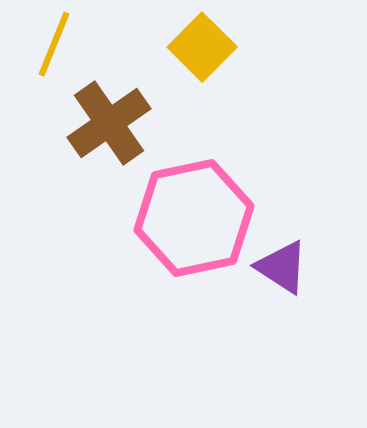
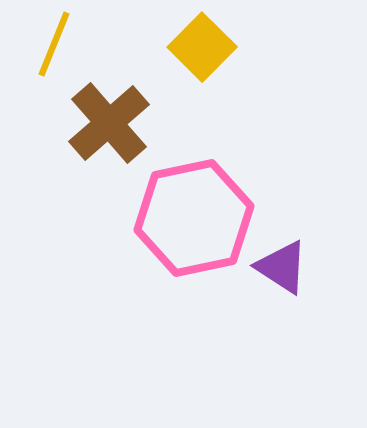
brown cross: rotated 6 degrees counterclockwise
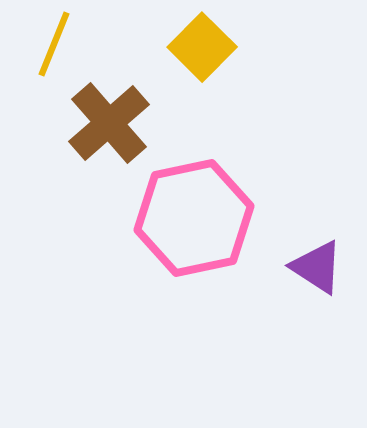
purple triangle: moved 35 px right
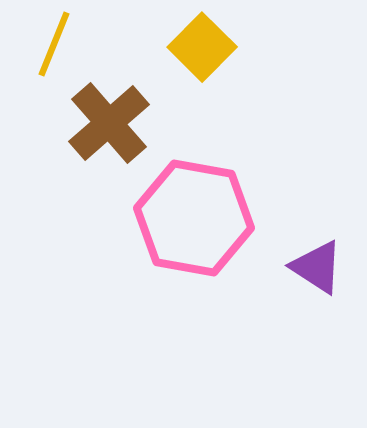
pink hexagon: rotated 22 degrees clockwise
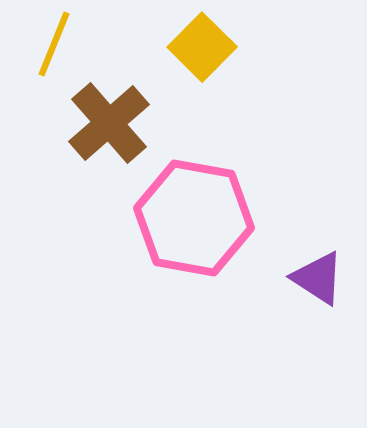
purple triangle: moved 1 px right, 11 px down
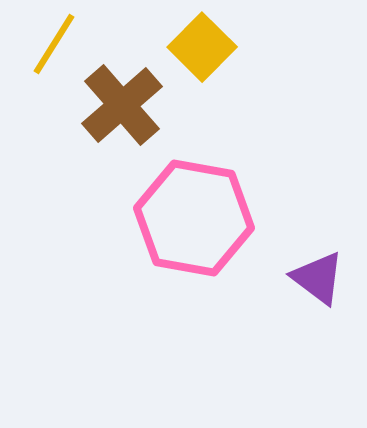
yellow line: rotated 10 degrees clockwise
brown cross: moved 13 px right, 18 px up
purple triangle: rotated 4 degrees clockwise
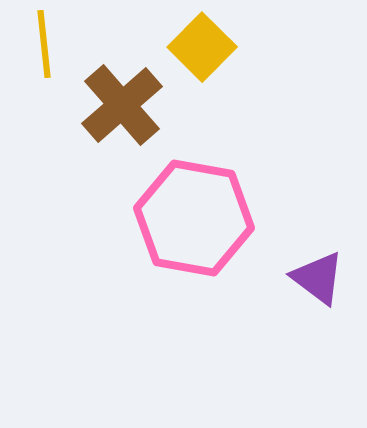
yellow line: moved 10 px left; rotated 38 degrees counterclockwise
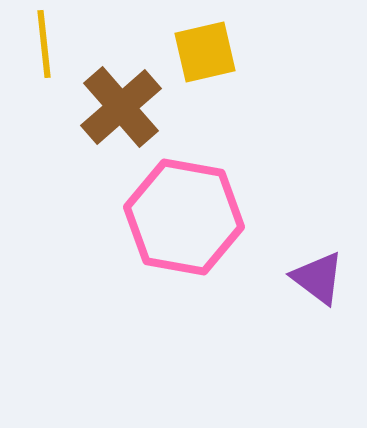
yellow square: moved 3 px right, 5 px down; rotated 32 degrees clockwise
brown cross: moved 1 px left, 2 px down
pink hexagon: moved 10 px left, 1 px up
